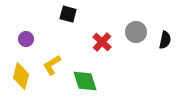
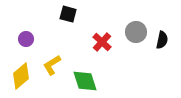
black semicircle: moved 3 px left
yellow diamond: rotated 36 degrees clockwise
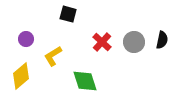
gray circle: moved 2 px left, 10 px down
yellow L-shape: moved 1 px right, 9 px up
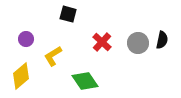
gray circle: moved 4 px right, 1 px down
green diamond: rotated 16 degrees counterclockwise
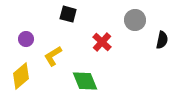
gray circle: moved 3 px left, 23 px up
green diamond: rotated 12 degrees clockwise
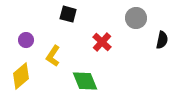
gray circle: moved 1 px right, 2 px up
purple circle: moved 1 px down
yellow L-shape: rotated 25 degrees counterclockwise
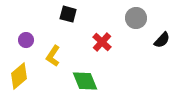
black semicircle: rotated 30 degrees clockwise
yellow diamond: moved 2 px left
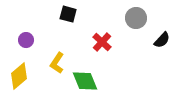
yellow L-shape: moved 4 px right, 7 px down
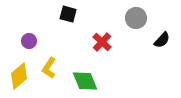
purple circle: moved 3 px right, 1 px down
yellow L-shape: moved 8 px left, 5 px down
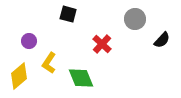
gray circle: moved 1 px left, 1 px down
red cross: moved 2 px down
yellow L-shape: moved 5 px up
green diamond: moved 4 px left, 3 px up
